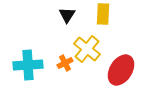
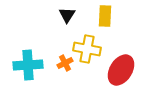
yellow rectangle: moved 2 px right, 2 px down
yellow cross: rotated 28 degrees counterclockwise
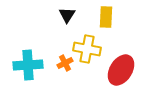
yellow rectangle: moved 1 px right, 1 px down
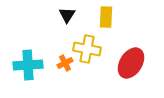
red ellipse: moved 10 px right, 7 px up
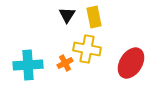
yellow rectangle: moved 12 px left; rotated 15 degrees counterclockwise
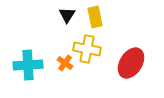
yellow rectangle: moved 1 px right
orange cross: rotated 28 degrees counterclockwise
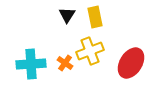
yellow cross: moved 3 px right, 2 px down; rotated 32 degrees counterclockwise
cyan cross: moved 3 px right, 1 px up
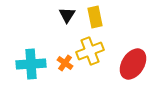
red ellipse: moved 2 px right, 1 px down
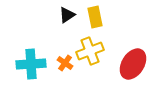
black triangle: rotated 24 degrees clockwise
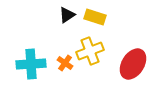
yellow rectangle: rotated 60 degrees counterclockwise
